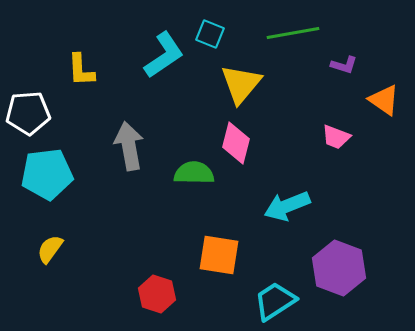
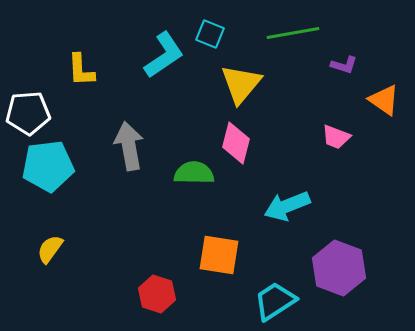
cyan pentagon: moved 1 px right, 8 px up
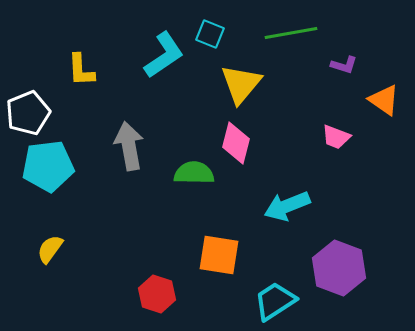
green line: moved 2 px left
white pentagon: rotated 18 degrees counterclockwise
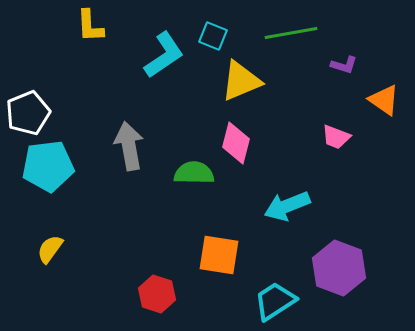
cyan square: moved 3 px right, 2 px down
yellow L-shape: moved 9 px right, 44 px up
yellow triangle: moved 3 px up; rotated 27 degrees clockwise
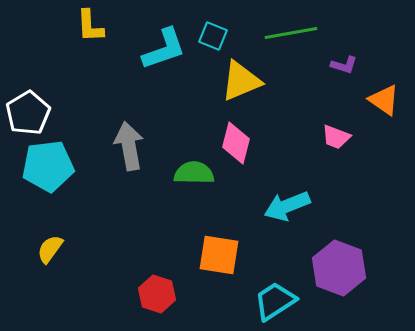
cyan L-shape: moved 6 px up; rotated 15 degrees clockwise
white pentagon: rotated 9 degrees counterclockwise
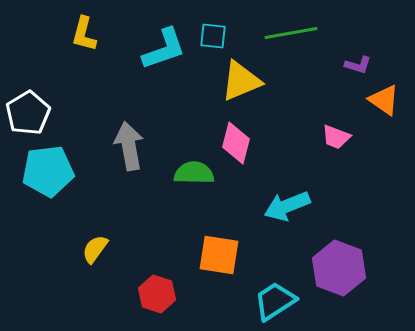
yellow L-shape: moved 6 px left, 8 px down; rotated 18 degrees clockwise
cyan square: rotated 16 degrees counterclockwise
purple L-shape: moved 14 px right
cyan pentagon: moved 5 px down
yellow semicircle: moved 45 px right
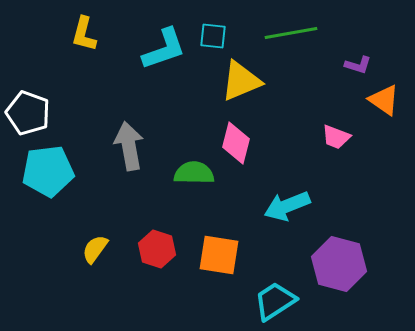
white pentagon: rotated 21 degrees counterclockwise
purple hexagon: moved 4 px up; rotated 6 degrees counterclockwise
red hexagon: moved 45 px up
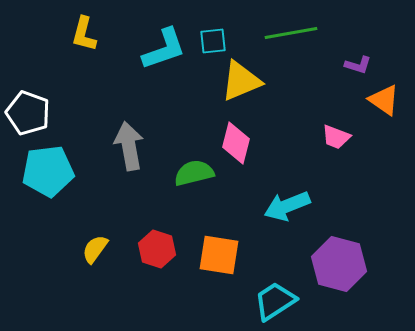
cyan square: moved 5 px down; rotated 12 degrees counterclockwise
green semicircle: rotated 15 degrees counterclockwise
